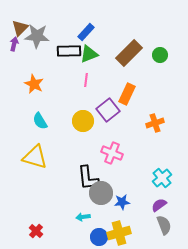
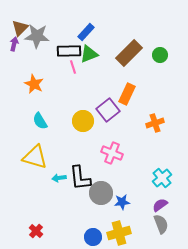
pink line: moved 13 px left, 13 px up; rotated 24 degrees counterclockwise
black L-shape: moved 8 px left
purple semicircle: moved 1 px right
cyan arrow: moved 24 px left, 39 px up
gray semicircle: moved 3 px left, 1 px up
blue circle: moved 6 px left
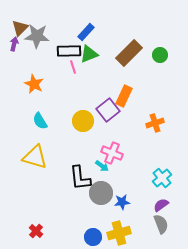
orange rectangle: moved 3 px left, 2 px down
cyan arrow: moved 43 px right, 12 px up; rotated 136 degrees counterclockwise
purple semicircle: moved 1 px right
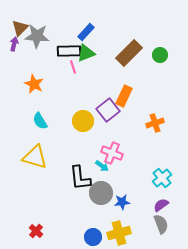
green triangle: moved 3 px left, 1 px up
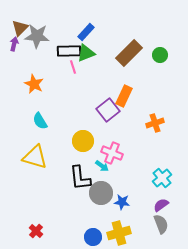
yellow circle: moved 20 px down
blue star: rotated 14 degrees clockwise
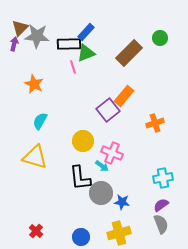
black rectangle: moved 7 px up
green circle: moved 17 px up
orange rectangle: rotated 15 degrees clockwise
cyan semicircle: rotated 60 degrees clockwise
cyan cross: moved 1 px right; rotated 30 degrees clockwise
blue circle: moved 12 px left
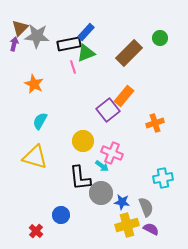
black rectangle: rotated 10 degrees counterclockwise
purple semicircle: moved 10 px left, 24 px down; rotated 63 degrees clockwise
gray semicircle: moved 15 px left, 17 px up
yellow cross: moved 8 px right, 8 px up
blue circle: moved 20 px left, 22 px up
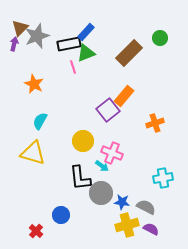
gray star: rotated 25 degrees counterclockwise
yellow triangle: moved 2 px left, 4 px up
gray semicircle: rotated 42 degrees counterclockwise
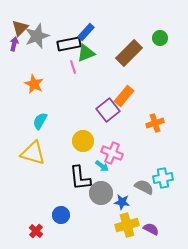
gray semicircle: moved 2 px left, 20 px up
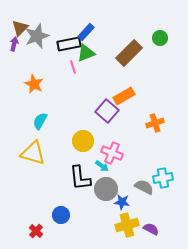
orange rectangle: rotated 20 degrees clockwise
purple square: moved 1 px left, 1 px down; rotated 10 degrees counterclockwise
gray circle: moved 5 px right, 4 px up
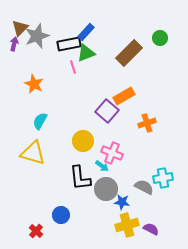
orange cross: moved 8 px left
